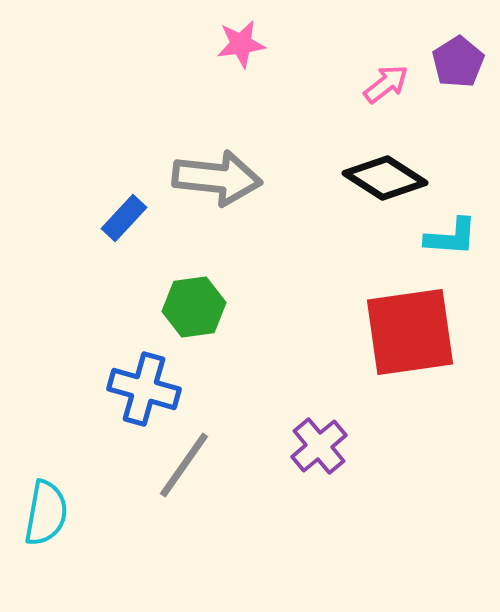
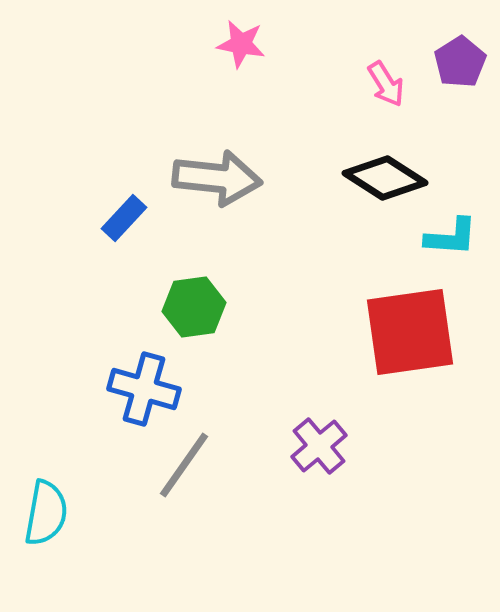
pink star: rotated 18 degrees clockwise
purple pentagon: moved 2 px right
pink arrow: rotated 96 degrees clockwise
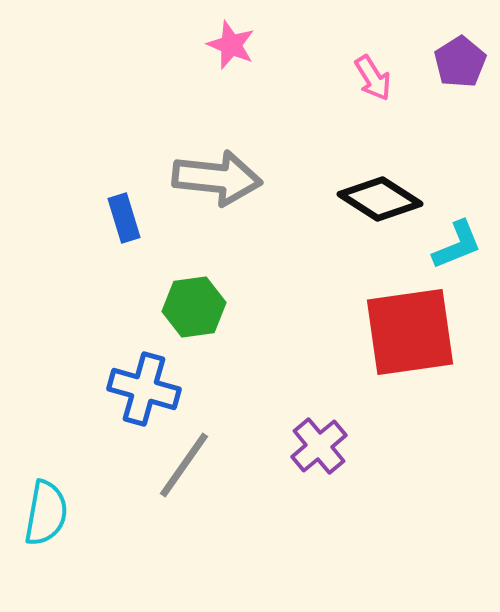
pink star: moved 10 px left, 1 px down; rotated 12 degrees clockwise
pink arrow: moved 13 px left, 6 px up
black diamond: moved 5 px left, 21 px down
blue rectangle: rotated 60 degrees counterclockwise
cyan L-shape: moved 6 px right, 8 px down; rotated 26 degrees counterclockwise
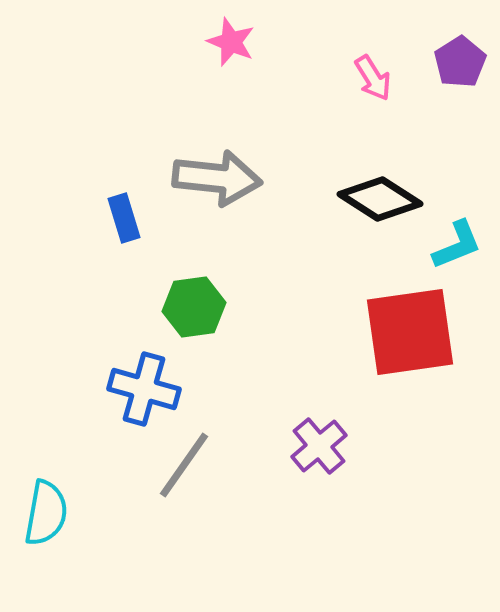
pink star: moved 3 px up
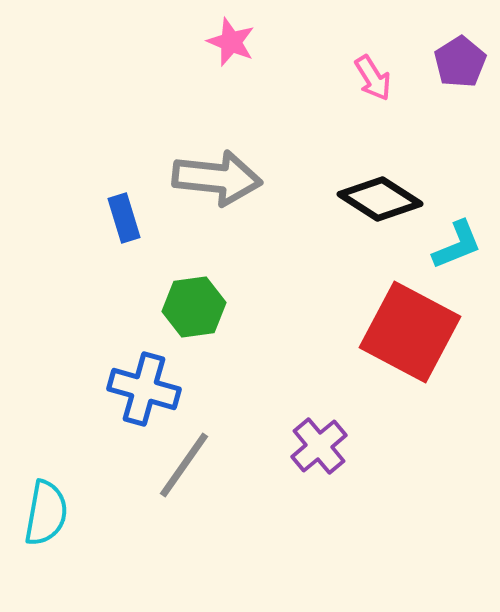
red square: rotated 36 degrees clockwise
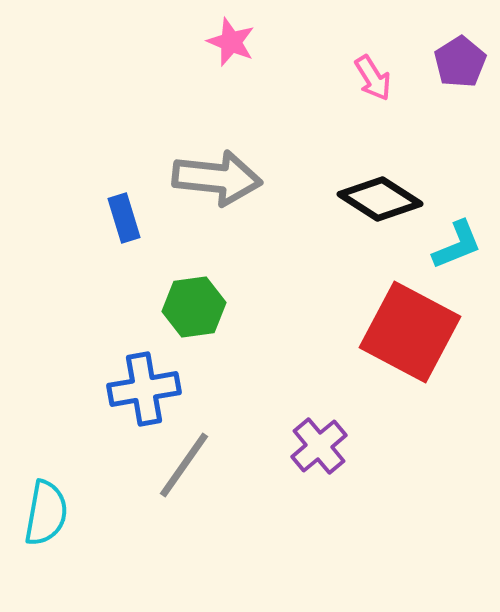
blue cross: rotated 26 degrees counterclockwise
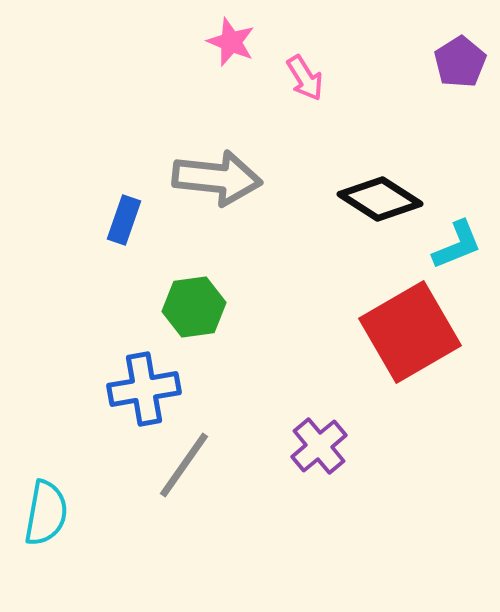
pink arrow: moved 68 px left
blue rectangle: moved 2 px down; rotated 36 degrees clockwise
red square: rotated 32 degrees clockwise
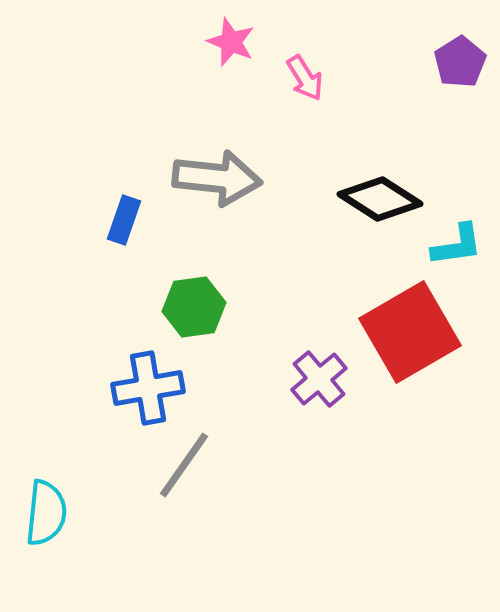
cyan L-shape: rotated 14 degrees clockwise
blue cross: moved 4 px right, 1 px up
purple cross: moved 67 px up
cyan semicircle: rotated 4 degrees counterclockwise
